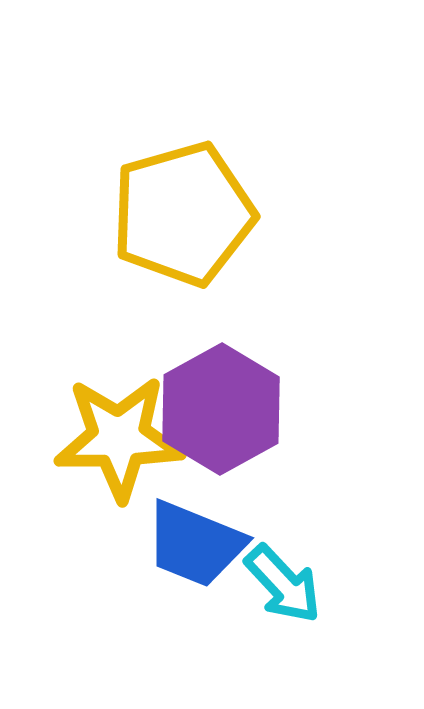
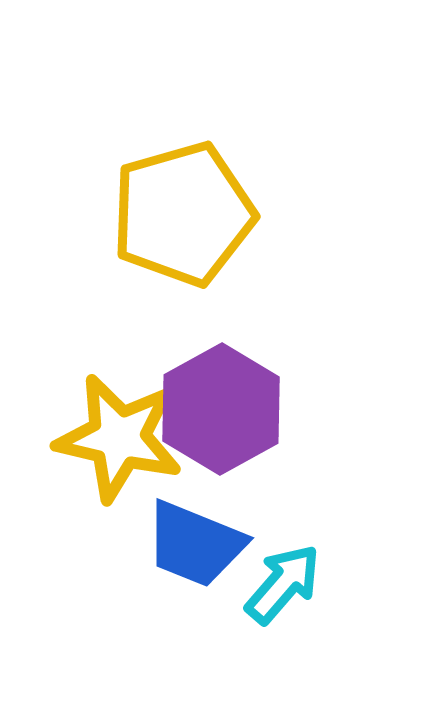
yellow star: rotated 14 degrees clockwise
cyan arrow: rotated 96 degrees counterclockwise
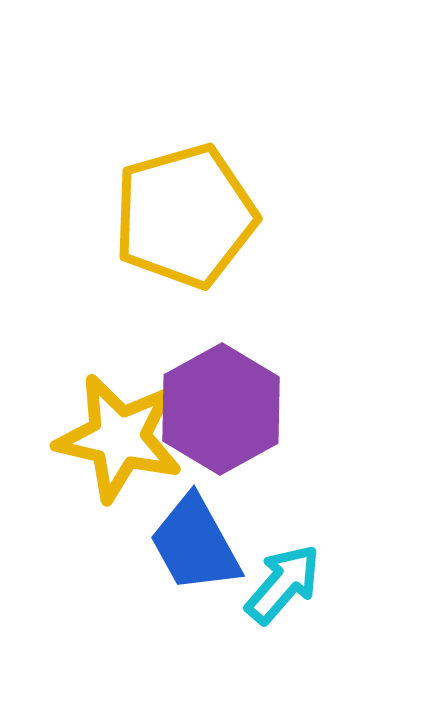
yellow pentagon: moved 2 px right, 2 px down
blue trapezoid: rotated 39 degrees clockwise
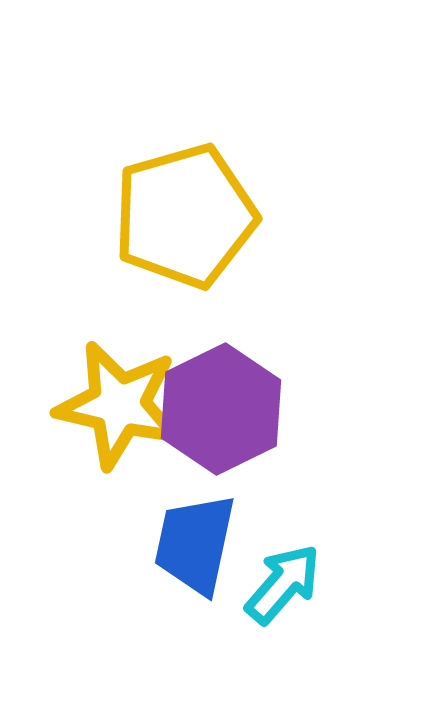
purple hexagon: rotated 3 degrees clockwise
yellow star: moved 33 px up
blue trapezoid: rotated 41 degrees clockwise
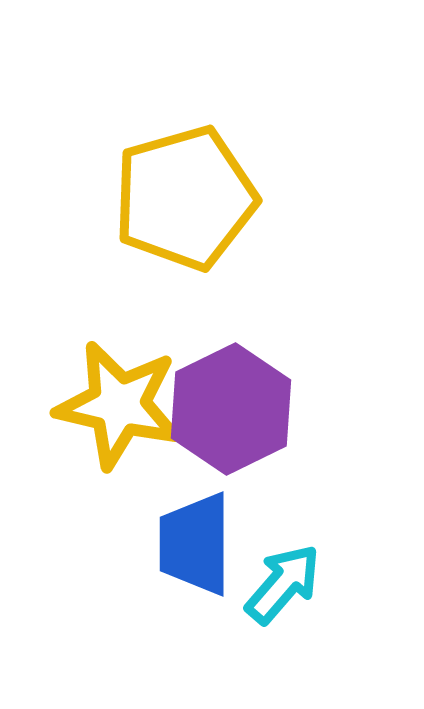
yellow pentagon: moved 18 px up
purple hexagon: moved 10 px right
blue trapezoid: rotated 12 degrees counterclockwise
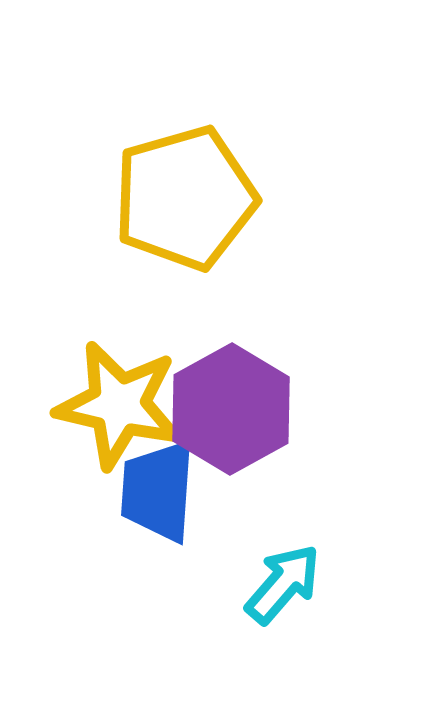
purple hexagon: rotated 3 degrees counterclockwise
blue trapezoid: moved 37 px left, 53 px up; rotated 4 degrees clockwise
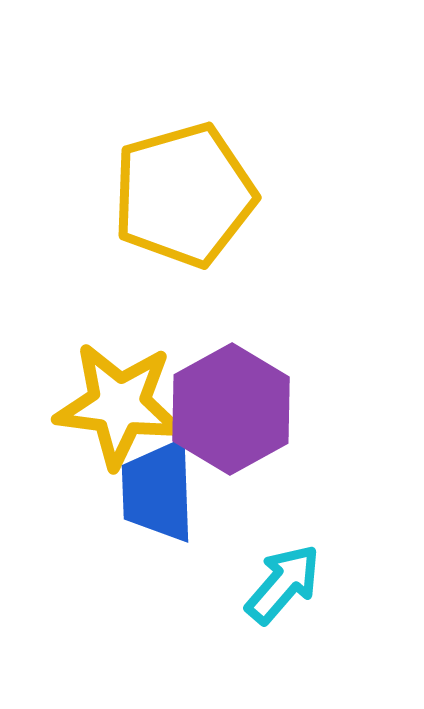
yellow pentagon: moved 1 px left, 3 px up
yellow star: rotated 6 degrees counterclockwise
blue trapezoid: rotated 6 degrees counterclockwise
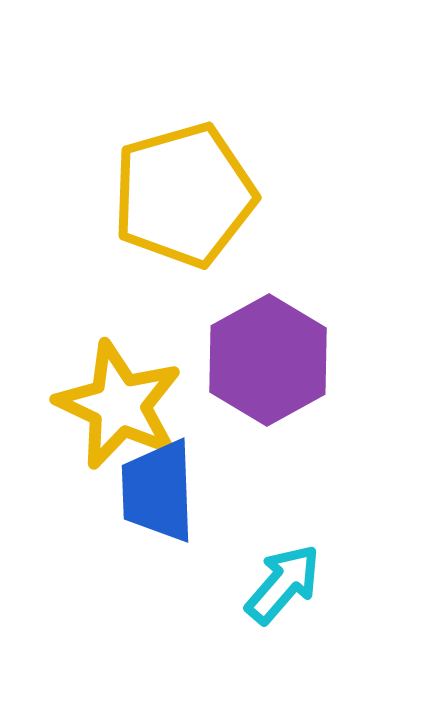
yellow star: rotated 18 degrees clockwise
purple hexagon: moved 37 px right, 49 px up
